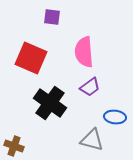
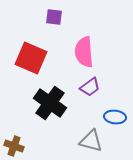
purple square: moved 2 px right
gray triangle: moved 1 px left, 1 px down
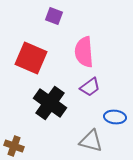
purple square: moved 1 px up; rotated 12 degrees clockwise
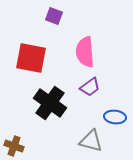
pink semicircle: moved 1 px right
red square: rotated 12 degrees counterclockwise
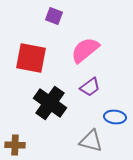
pink semicircle: moved 2 px up; rotated 56 degrees clockwise
brown cross: moved 1 px right, 1 px up; rotated 18 degrees counterclockwise
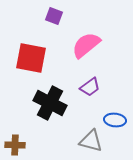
pink semicircle: moved 1 px right, 5 px up
black cross: rotated 8 degrees counterclockwise
blue ellipse: moved 3 px down
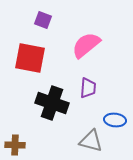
purple square: moved 11 px left, 4 px down
red square: moved 1 px left
purple trapezoid: moved 2 px left, 1 px down; rotated 50 degrees counterclockwise
black cross: moved 2 px right; rotated 8 degrees counterclockwise
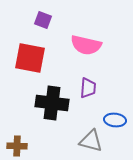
pink semicircle: rotated 128 degrees counterclockwise
black cross: rotated 12 degrees counterclockwise
brown cross: moved 2 px right, 1 px down
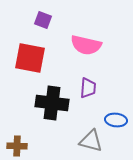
blue ellipse: moved 1 px right
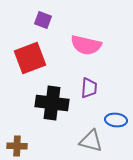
red square: rotated 32 degrees counterclockwise
purple trapezoid: moved 1 px right
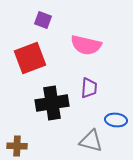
black cross: rotated 16 degrees counterclockwise
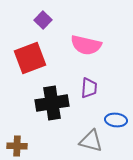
purple square: rotated 24 degrees clockwise
